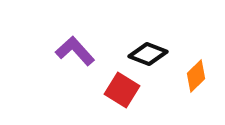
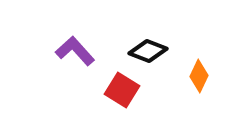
black diamond: moved 3 px up
orange diamond: moved 3 px right; rotated 20 degrees counterclockwise
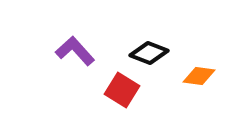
black diamond: moved 1 px right, 2 px down
orange diamond: rotated 72 degrees clockwise
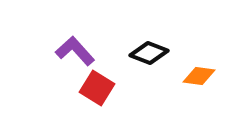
red square: moved 25 px left, 2 px up
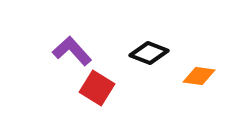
purple L-shape: moved 3 px left
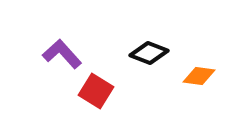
purple L-shape: moved 10 px left, 3 px down
red square: moved 1 px left, 3 px down
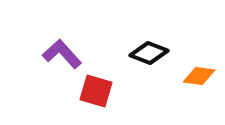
red square: rotated 16 degrees counterclockwise
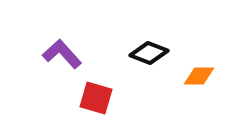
orange diamond: rotated 8 degrees counterclockwise
red square: moved 7 px down
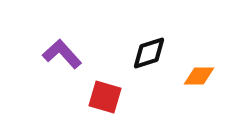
black diamond: rotated 39 degrees counterclockwise
red square: moved 9 px right, 1 px up
